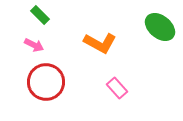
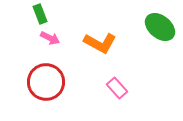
green rectangle: moved 1 px up; rotated 24 degrees clockwise
pink arrow: moved 16 px right, 7 px up
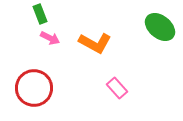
orange L-shape: moved 5 px left
red circle: moved 12 px left, 6 px down
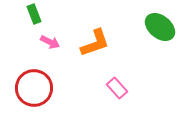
green rectangle: moved 6 px left
pink arrow: moved 4 px down
orange L-shape: rotated 48 degrees counterclockwise
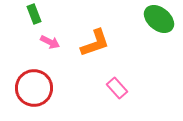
green ellipse: moved 1 px left, 8 px up
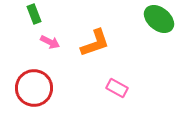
pink rectangle: rotated 20 degrees counterclockwise
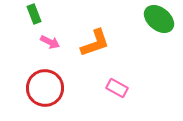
red circle: moved 11 px right
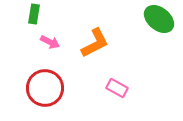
green rectangle: rotated 30 degrees clockwise
orange L-shape: rotated 8 degrees counterclockwise
